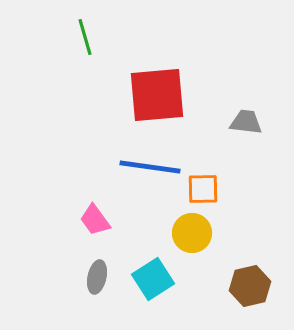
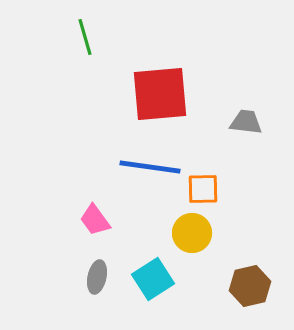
red square: moved 3 px right, 1 px up
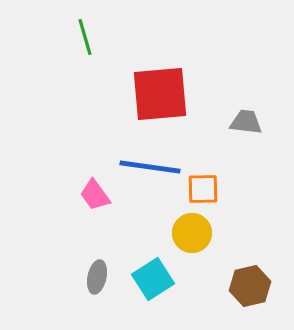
pink trapezoid: moved 25 px up
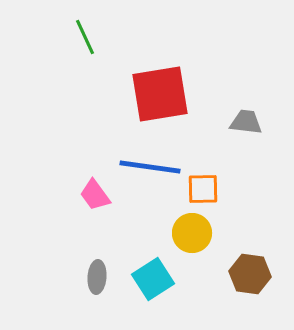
green line: rotated 9 degrees counterclockwise
red square: rotated 4 degrees counterclockwise
gray ellipse: rotated 8 degrees counterclockwise
brown hexagon: moved 12 px up; rotated 21 degrees clockwise
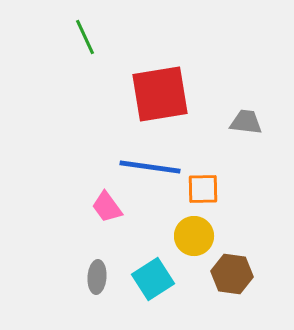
pink trapezoid: moved 12 px right, 12 px down
yellow circle: moved 2 px right, 3 px down
brown hexagon: moved 18 px left
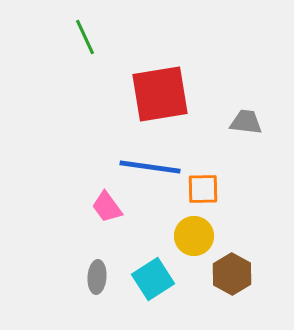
brown hexagon: rotated 21 degrees clockwise
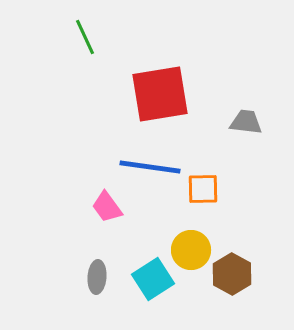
yellow circle: moved 3 px left, 14 px down
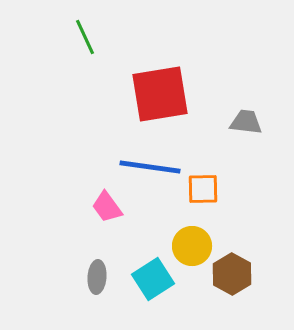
yellow circle: moved 1 px right, 4 px up
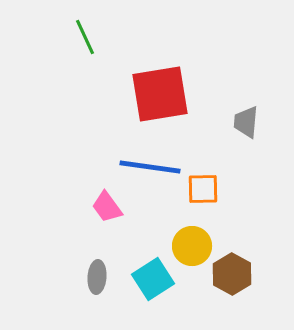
gray trapezoid: rotated 92 degrees counterclockwise
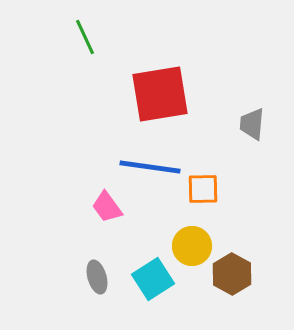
gray trapezoid: moved 6 px right, 2 px down
gray ellipse: rotated 20 degrees counterclockwise
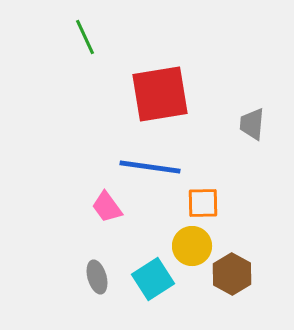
orange square: moved 14 px down
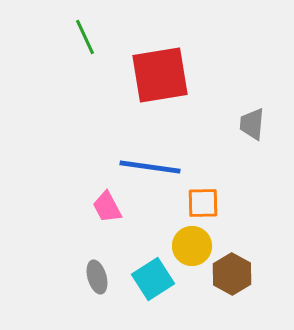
red square: moved 19 px up
pink trapezoid: rotated 8 degrees clockwise
